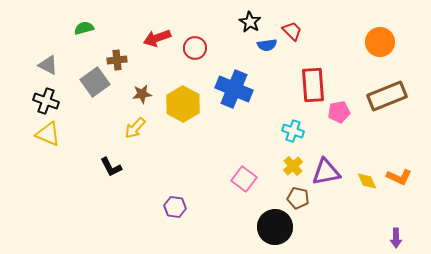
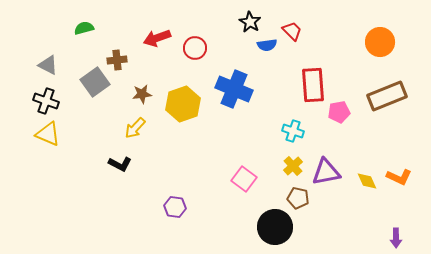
yellow hexagon: rotated 12 degrees clockwise
black L-shape: moved 9 px right, 3 px up; rotated 35 degrees counterclockwise
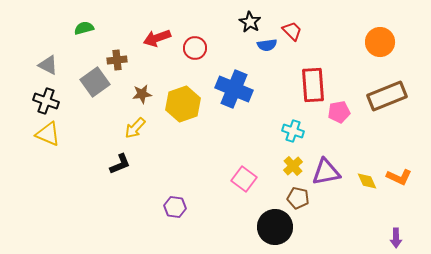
black L-shape: rotated 50 degrees counterclockwise
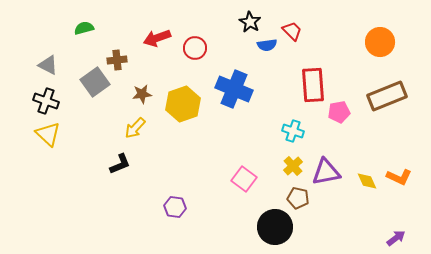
yellow triangle: rotated 20 degrees clockwise
purple arrow: rotated 126 degrees counterclockwise
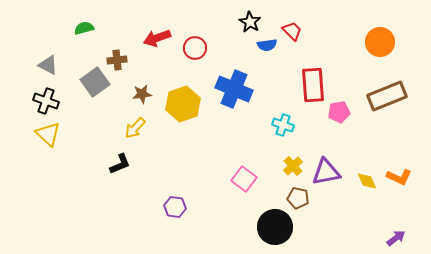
cyan cross: moved 10 px left, 6 px up
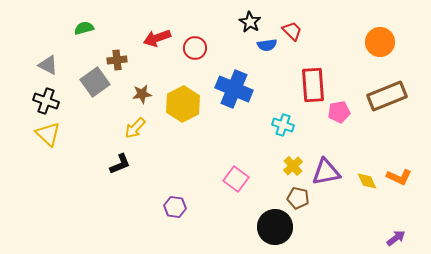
yellow hexagon: rotated 8 degrees counterclockwise
pink square: moved 8 px left
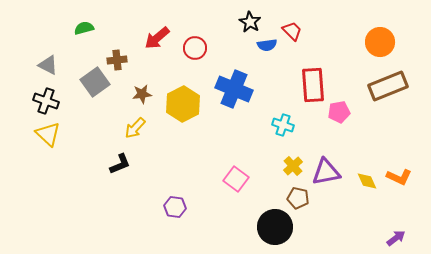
red arrow: rotated 20 degrees counterclockwise
brown rectangle: moved 1 px right, 10 px up
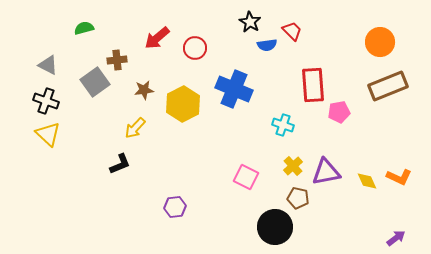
brown star: moved 2 px right, 4 px up
pink square: moved 10 px right, 2 px up; rotated 10 degrees counterclockwise
purple hexagon: rotated 15 degrees counterclockwise
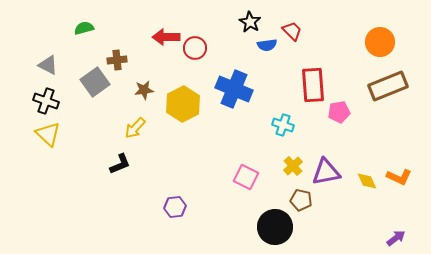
red arrow: moved 9 px right, 1 px up; rotated 40 degrees clockwise
brown pentagon: moved 3 px right, 2 px down
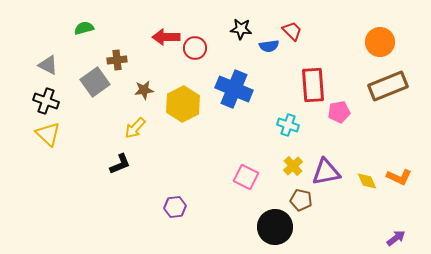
black star: moved 9 px left, 7 px down; rotated 25 degrees counterclockwise
blue semicircle: moved 2 px right, 1 px down
cyan cross: moved 5 px right
